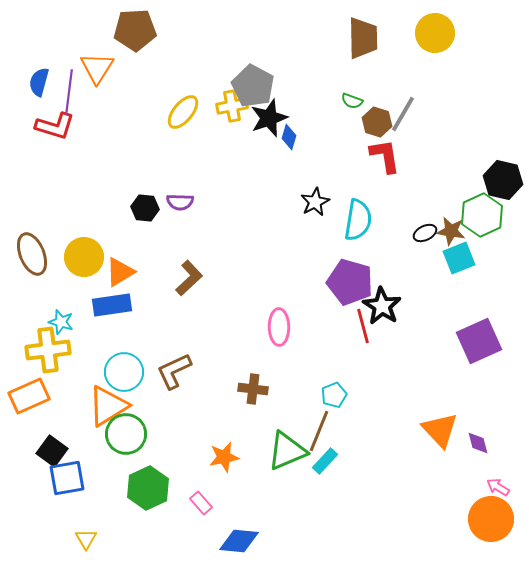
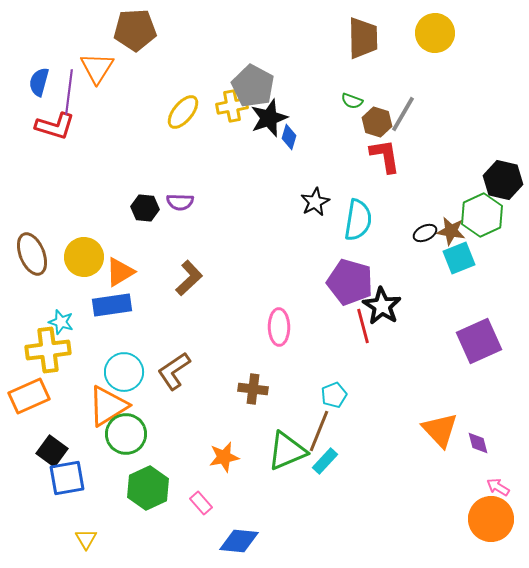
brown L-shape at (174, 371): rotated 9 degrees counterclockwise
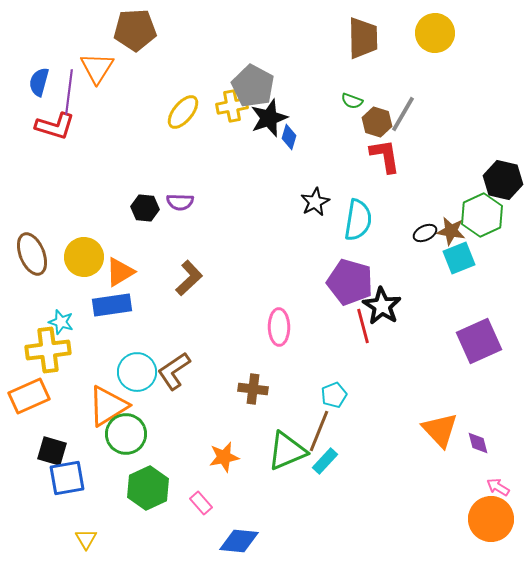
cyan circle at (124, 372): moved 13 px right
black square at (52, 451): rotated 20 degrees counterclockwise
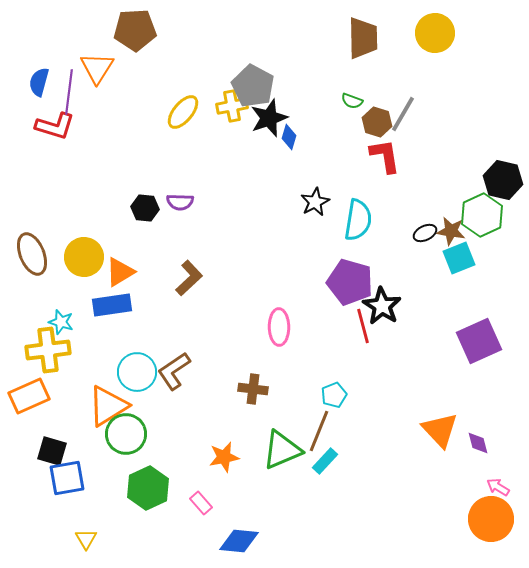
green triangle at (287, 451): moved 5 px left, 1 px up
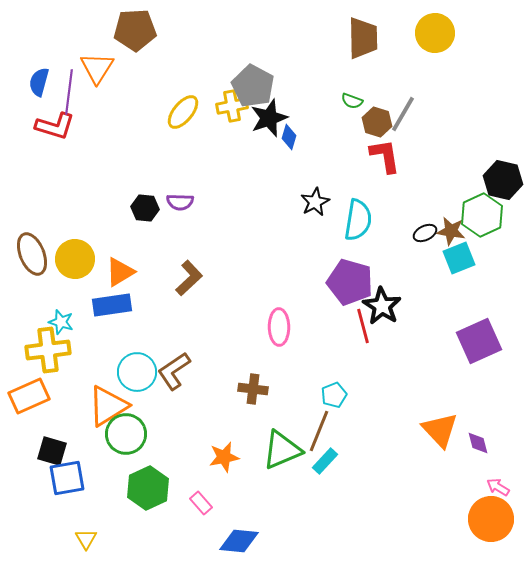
yellow circle at (84, 257): moved 9 px left, 2 px down
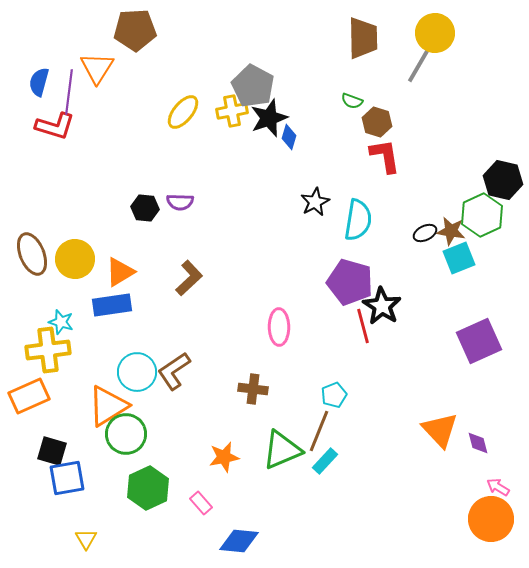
yellow cross at (232, 106): moved 5 px down
gray line at (403, 114): moved 16 px right, 49 px up
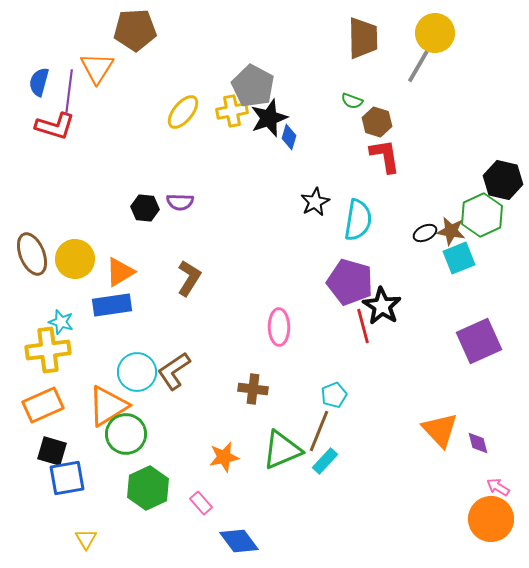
brown L-shape at (189, 278): rotated 15 degrees counterclockwise
orange rectangle at (29, 396): moved 14 px right, 9 px down
blue diamond at (239, 541): rotated 48 degrees clockwise
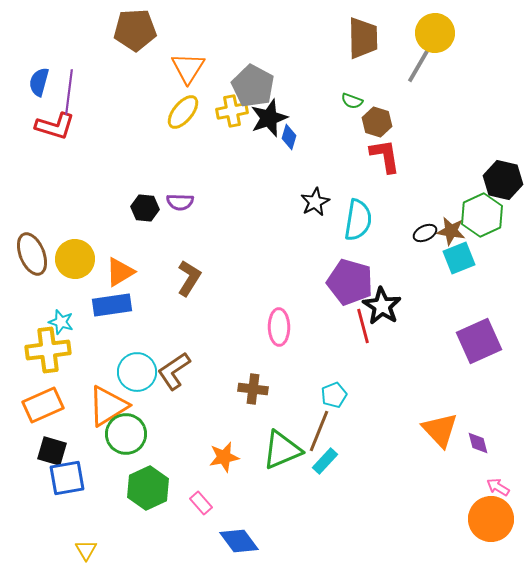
orange triangle at (97, 68): moved 91 px right
yellow triangle at (86, 539): moved 11 px down
